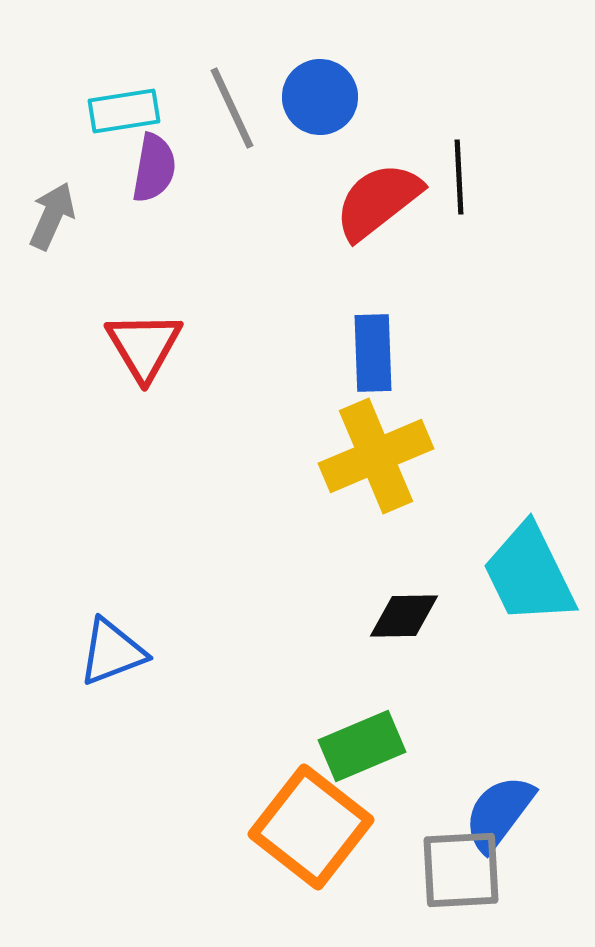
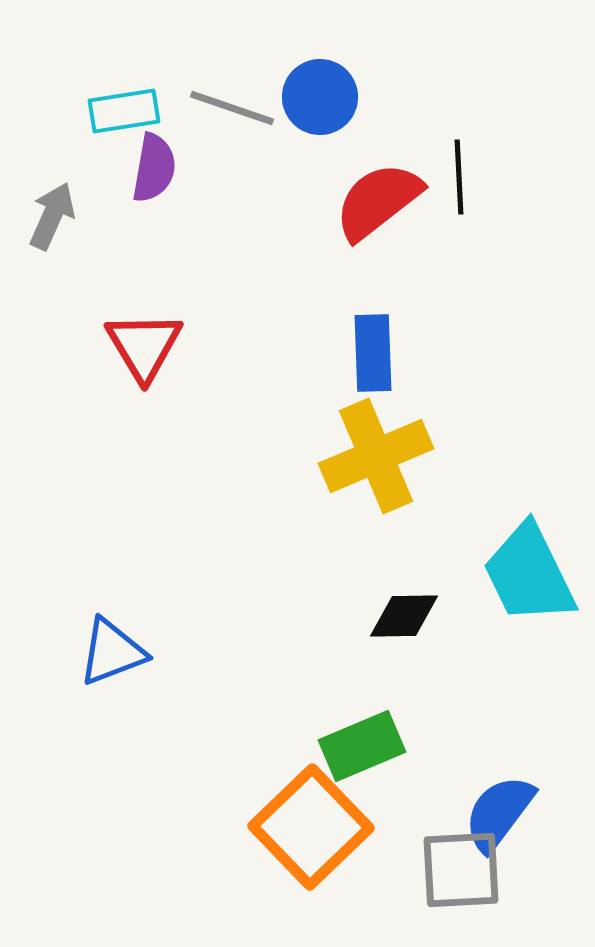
gray line: rotated 46 degrees counterclockwise
orange square: rotated 8 degrees clockwise
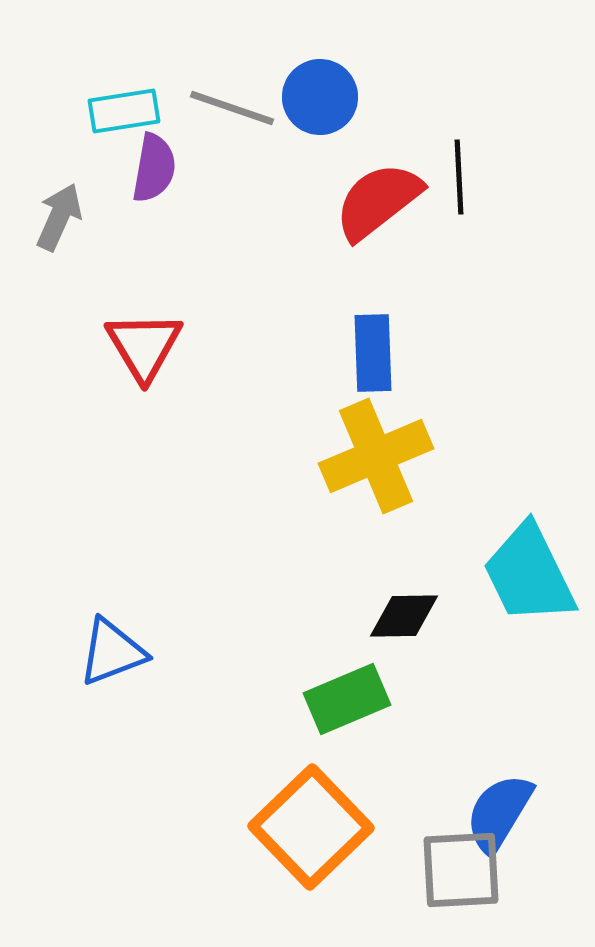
gray arrow: moved 7 px right, 1 px down
green rectangle: moved 15 px left, 47 px up
blue semicircle: rotated 6 degrees counterclockwise
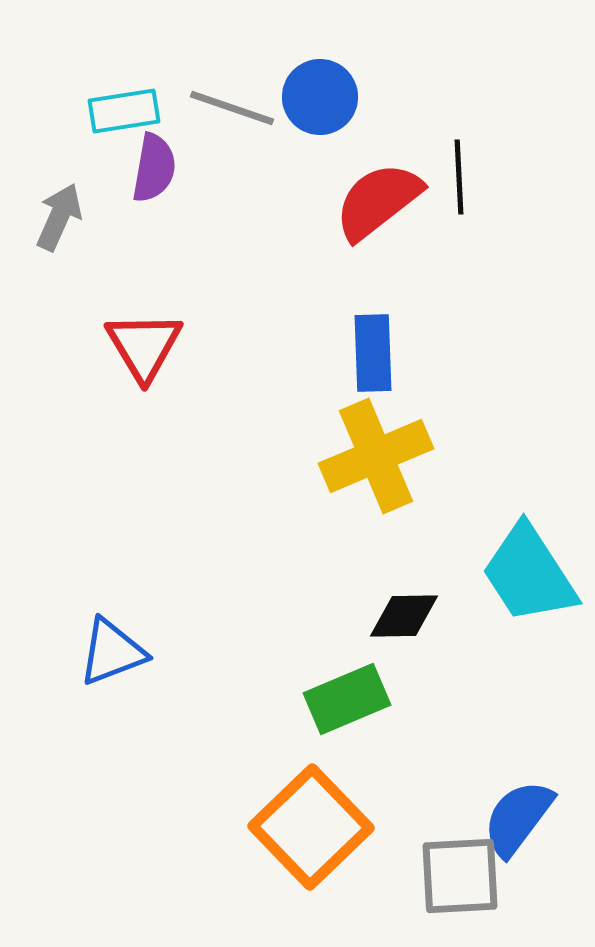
cyan trapezoid: rotated 7 degrees counterclockwise
blue semicircle: moved 19 px right, 5 px down; rotated 6 degrees clockwise
gray square: moved 1 px left, 6 px down
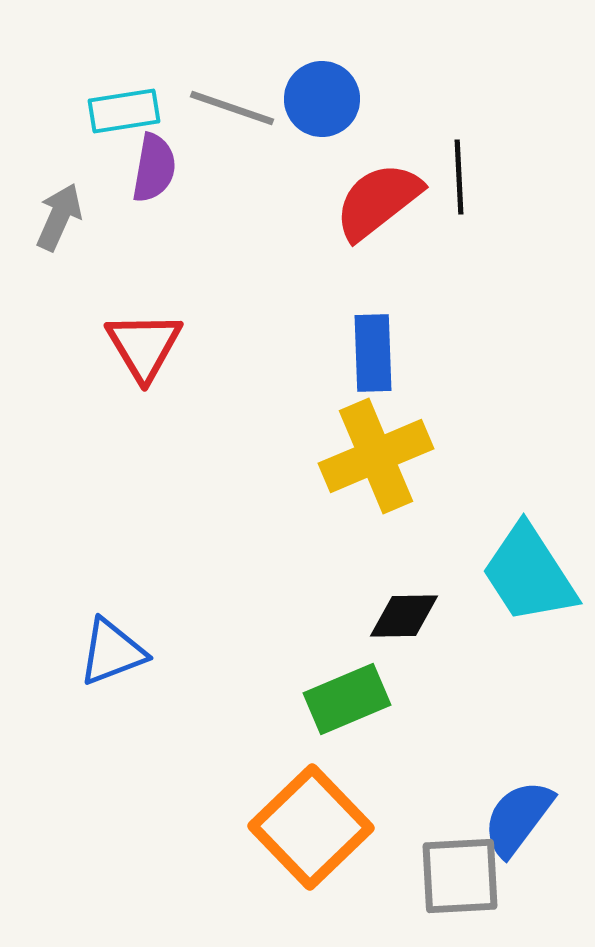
blue circle: moved 2 px right, 2 px down
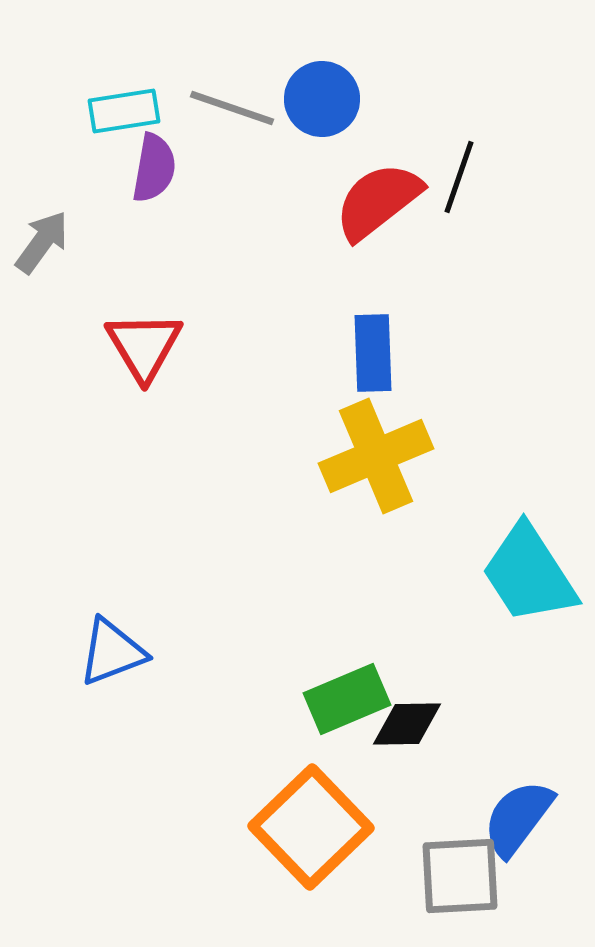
black line: rotated 22 degrees clockwise
gray arrow: moved 17 px left, 25 px down; rotated 12 degrees clockwise
black diamond: moved 3 px right, 108 px down
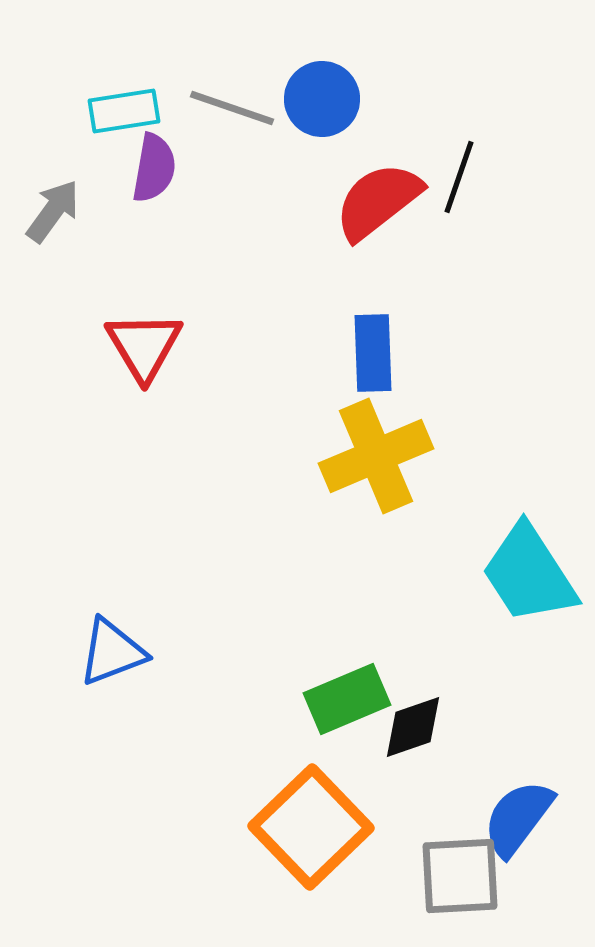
gray arrow: moved 11 px right, 31 px up
black diamond: moved 6 px right, 3 px down; rotated 18 degrees counterclockwise
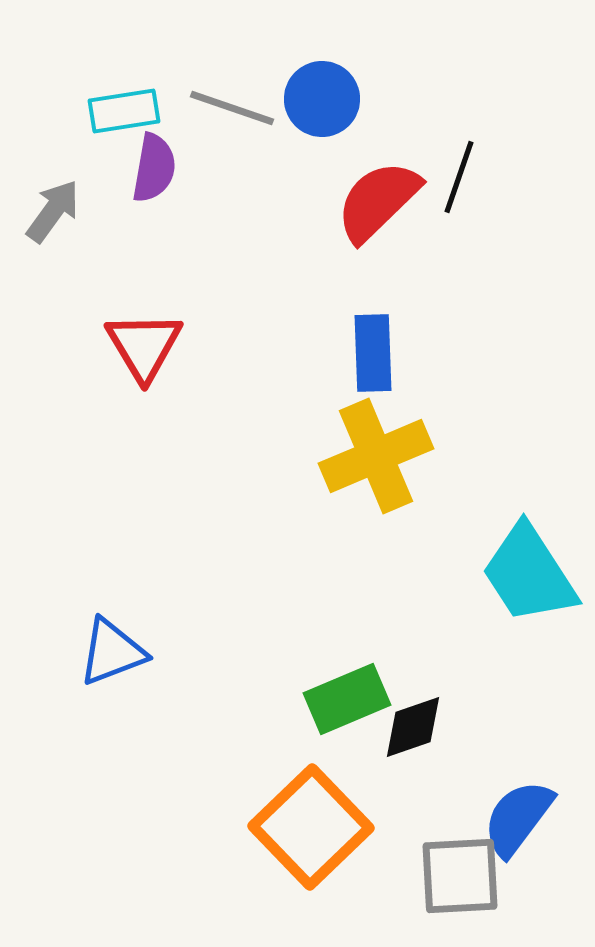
red semicircle: rotated 6 degrees counterclockwise
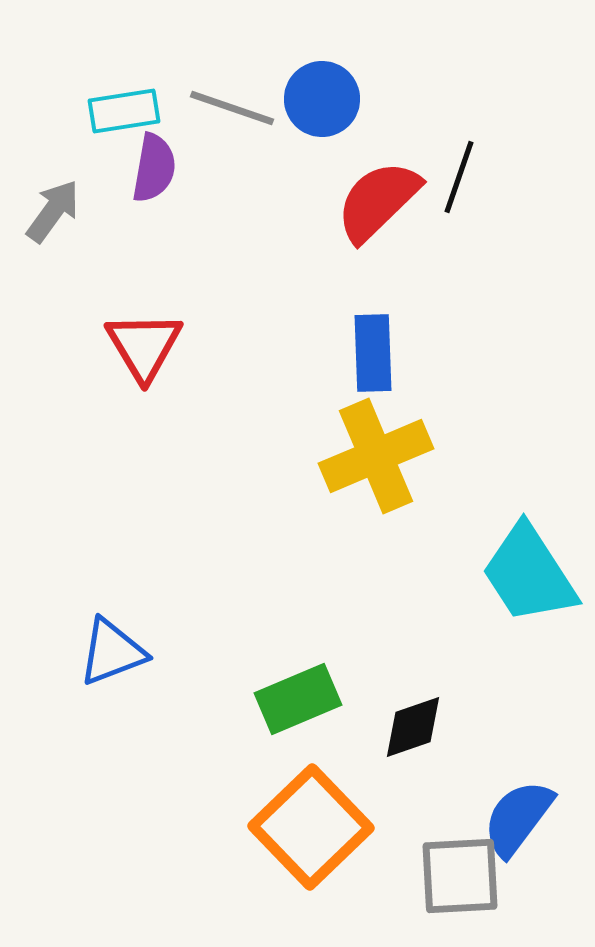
green rectangle: moved 49 px left
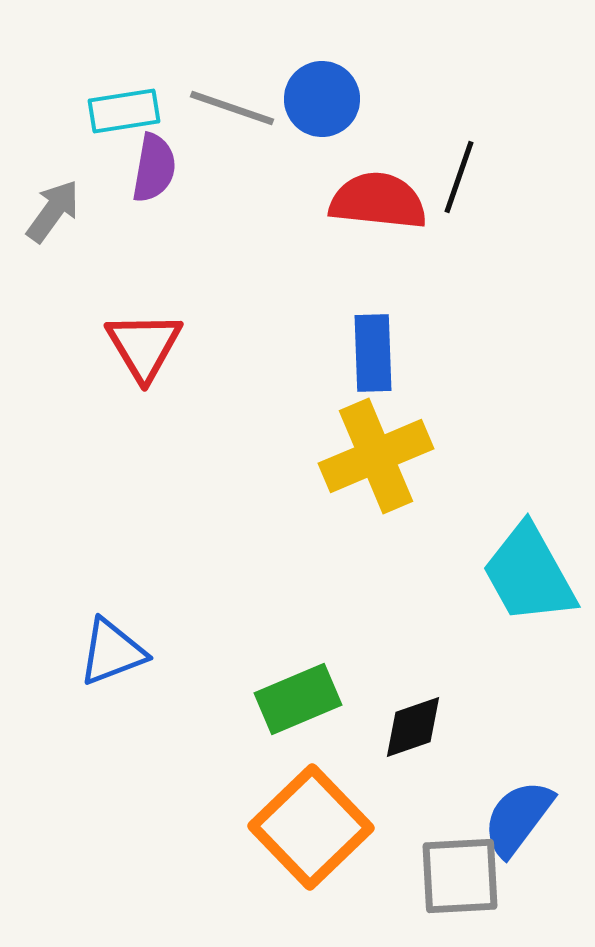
red semicircle: rotated 50 degrees clockwise
cyan trapezoid: rotated 4 degrees clockwise
